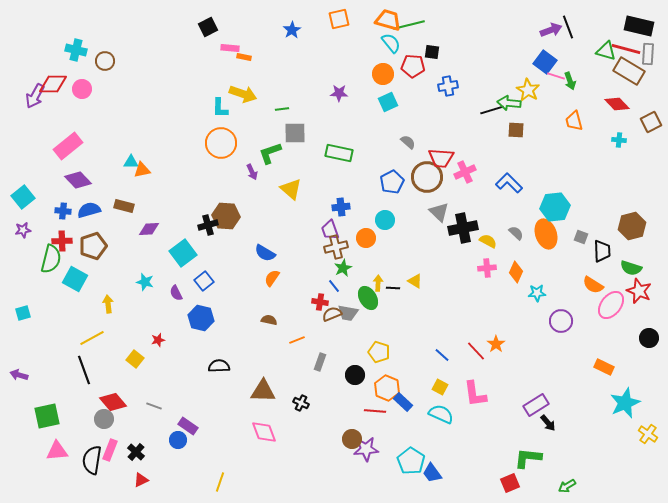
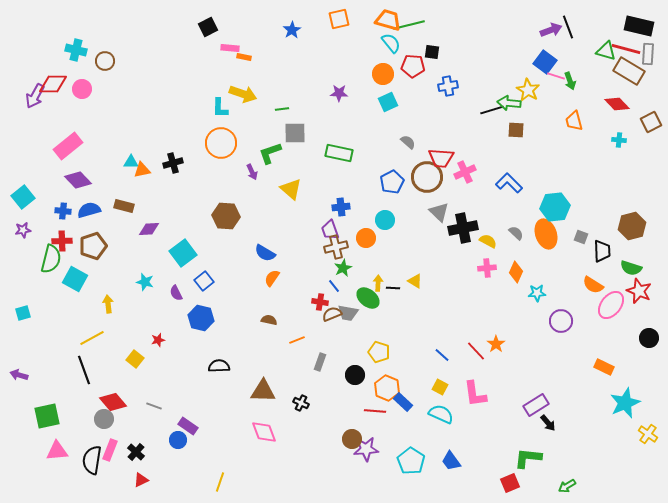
black cross at (208, 225): moved 35 px left, 62 px up
green ellipse at (368, 298): rotated 20 degrees counterclockwise
blue trapezoid at (432, 473): moved 19 px right, 12 px up
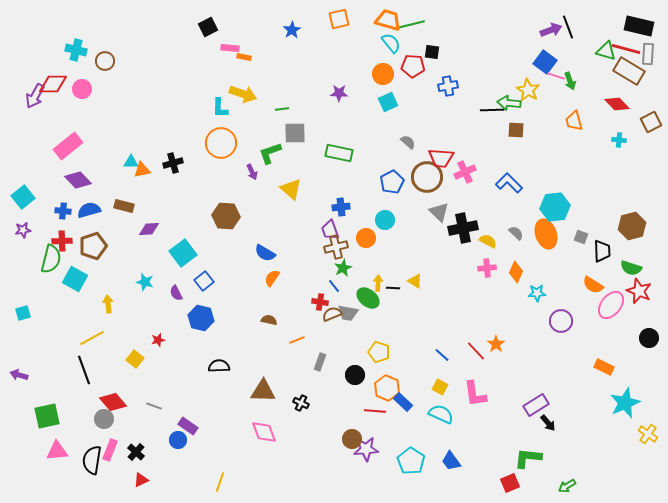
black line at (492, 110): rotated 15 degrees clockwise
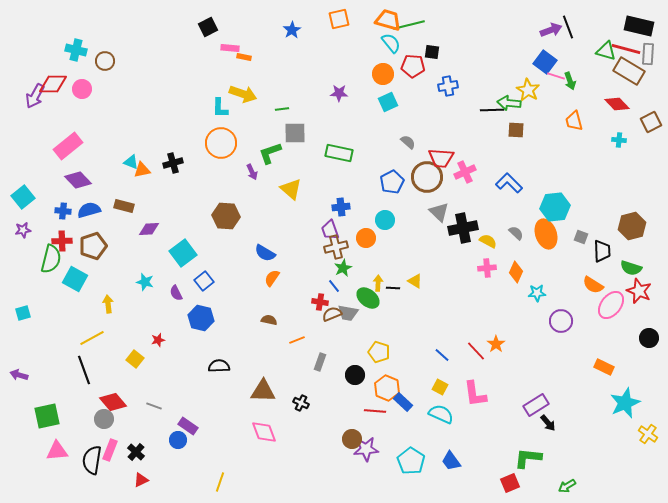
cyan triangle at (131, 162): rotated 21 degrees clockwise
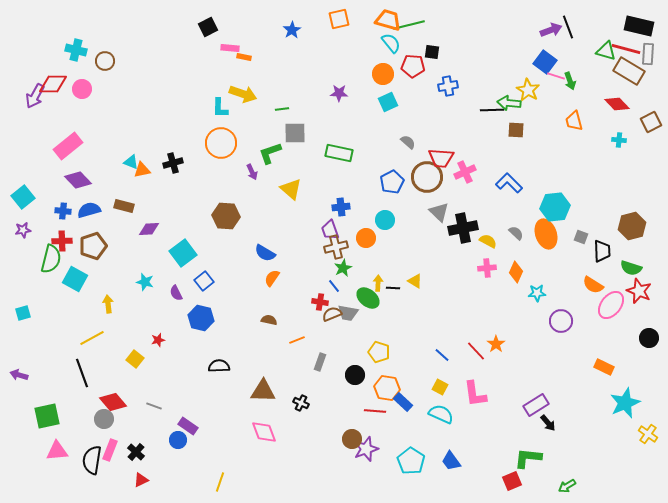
black line at (84, 370): moved 2 px left, 3 px down
orange hexagon at (387, 388): rotated 15 degrees counterclockwise
purple star at (366, 449): rotated 15 degrees counterclockwise
red square at (510, 483): moved 2 px right, 2 px up
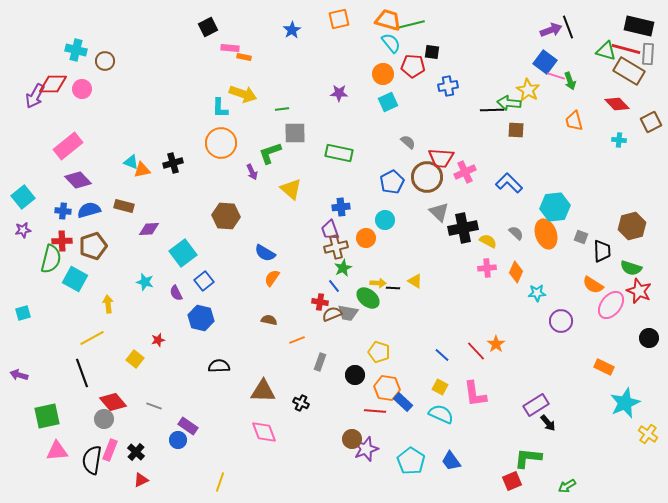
yellow arrow at (378, 283): rotated 91 degrees clockwise
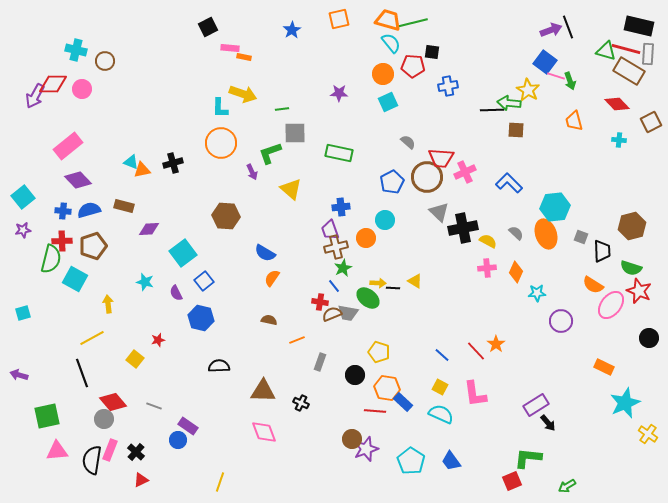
green line at (409, 25): moved 3 px right, 2 px up
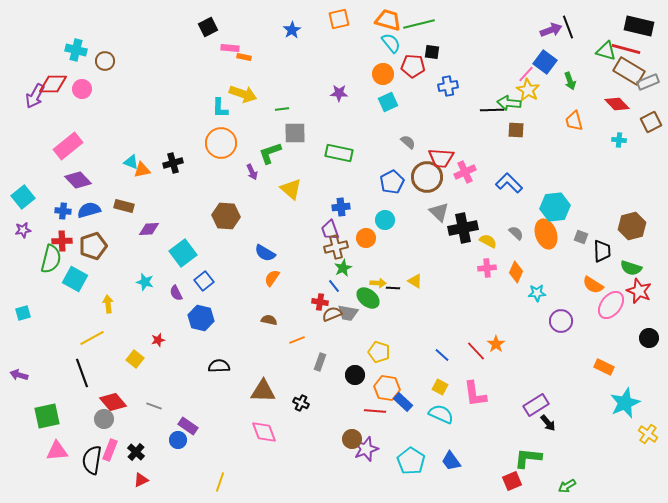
green line at (412, 23): moved 7 px right, 1 px down
gray rectangle at (648, 54): moved 28 px down; rotated 65 degrees clockwise
pink line at (556, 76): moved 30 px left, 2 px up; rotated 66 degrees counterclockwise
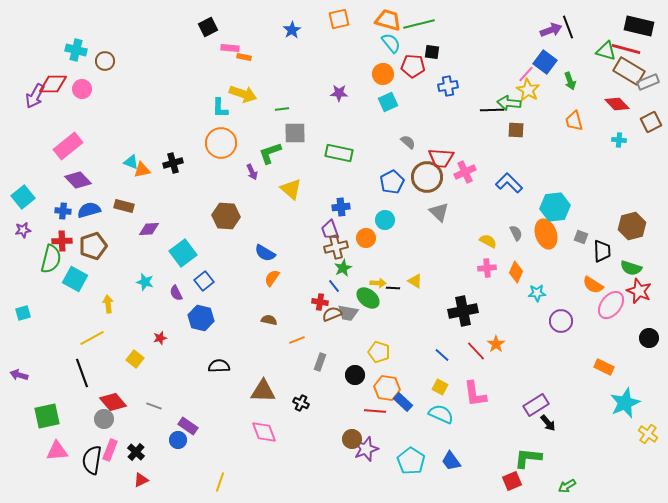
black cross at (463, 228): moved 83 px down
gray semicircle at (516, 233): rotated 21 degrees clockwise
red star at (158, 340): moved 2 px right, 2 px up
